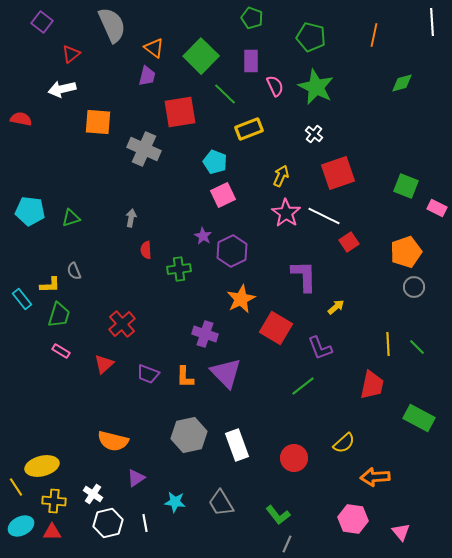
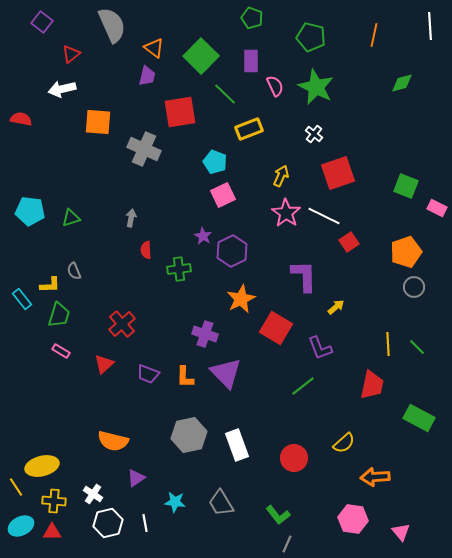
white line at (432, 22): moved 2 px left, 4 px down
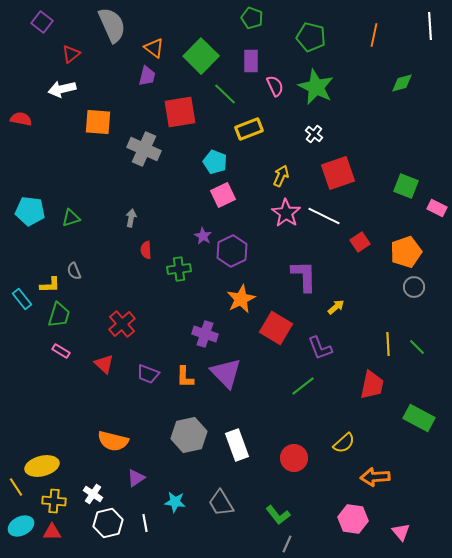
red square at (349, 242): moved 11 px right
red triangle at (104, 364): rotated 35 degrees counterclockwise
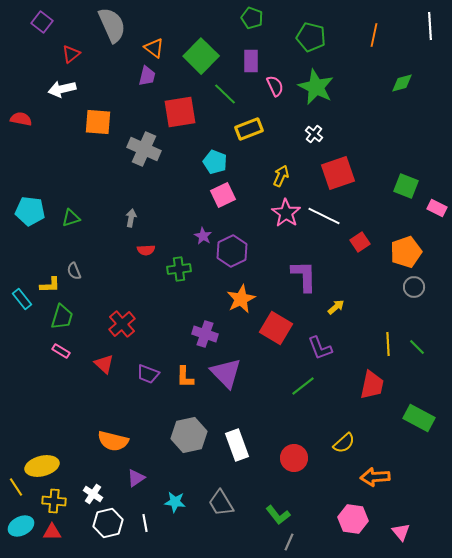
red semicircle at (146, 250): rotated 90 degrees counterclockwise
green trapezoid at (59, 315): moved 3 px right, 2 px down
gray line at (287, 544): moved 2 px right, 2 px up
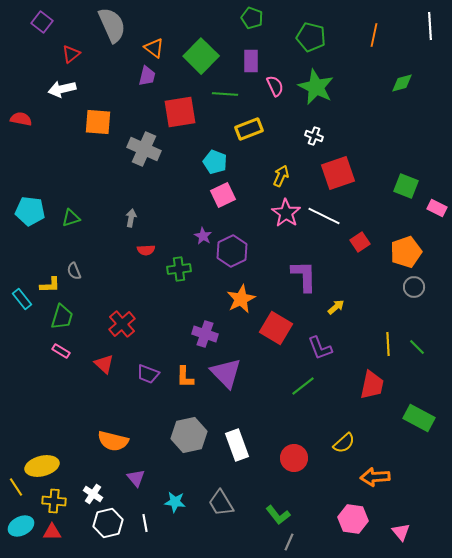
green line at (225, 94): rotated 40 degrees counterclockwise
white cross at (314, 134): moved 2 px down; rotated 18 degrees counterclockwise
purple triangle at (136, 478): rotated 36 degrees counterclockwise
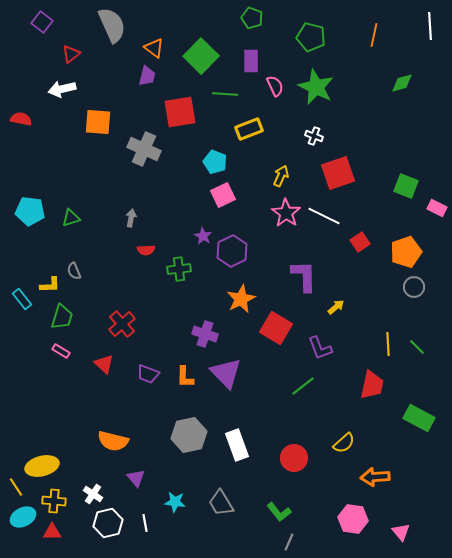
green L-shape at (278, 515): moved 1 px right, 3 px up
cyan ellipse at (21, 526): moved 2 px right, 9 px up
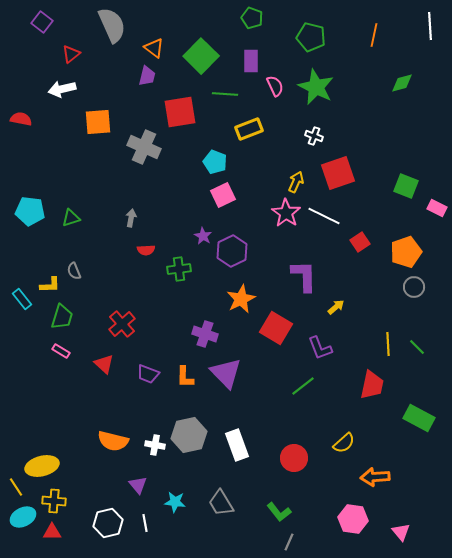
orange square at (98, 122): rotated 8 degrees counterclockwise
gray cross at (144, 149): moved 2 px up
yellow arrow at (281, 176): moved 15 px right, 6 px down
purple triangle at (136, 478): moved 2 px right, 7 px down
white cross at (93, 494): moved 62 px right, 49 px up; rotated 24 degrees counterclockwise
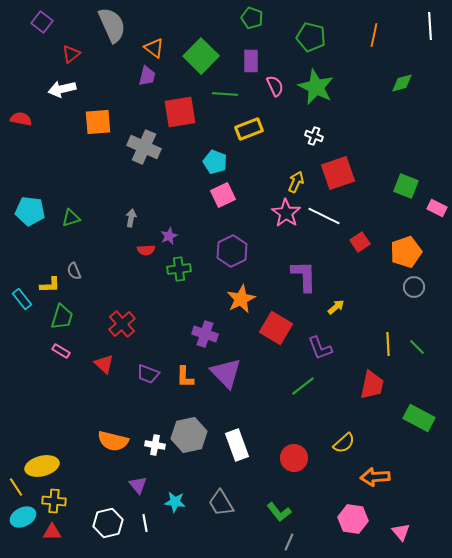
purple star at (203, 236): moved 34 px left; rotated 18 degrees clockwise
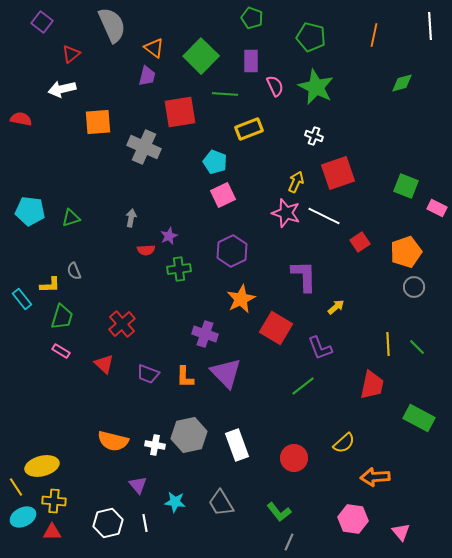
pink star at (286, 213): rotated 16 degrees counterclockwise
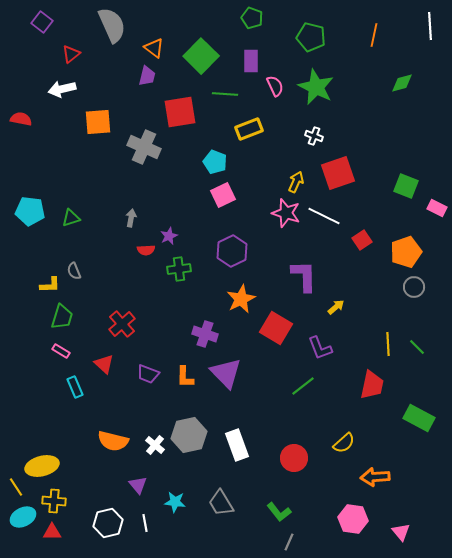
red square at (360, 242): moved 2 px right, 2 px up
cyan rectangle at (22, 299): moved 53 px right, 88 px down; rotated 15 degrees clockwise
white cross at (155, 445): rotated 30 degrees clockwise
